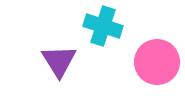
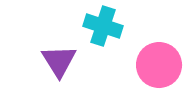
pink circle: moved 2 px right, 3 px down
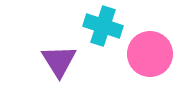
pink circle: moved 9 px left, 11 px up
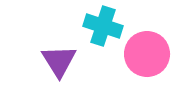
pink circle: moved 3 px left
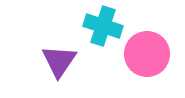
purple triangle: rotated 6 degrees clockwise
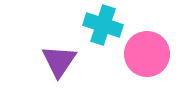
cyan cross: moved 1 px up
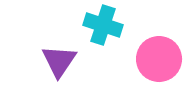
pink circle: moved 12 px right, 5 px down
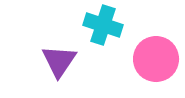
pink circle: moved 3 px left
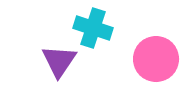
cyan cross: moved 10 px left, 3 px down
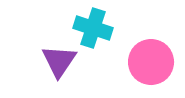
pink circle: moved 5 px left, 3 px down
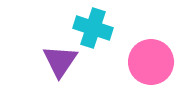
purple triangle: moved 1 px right
